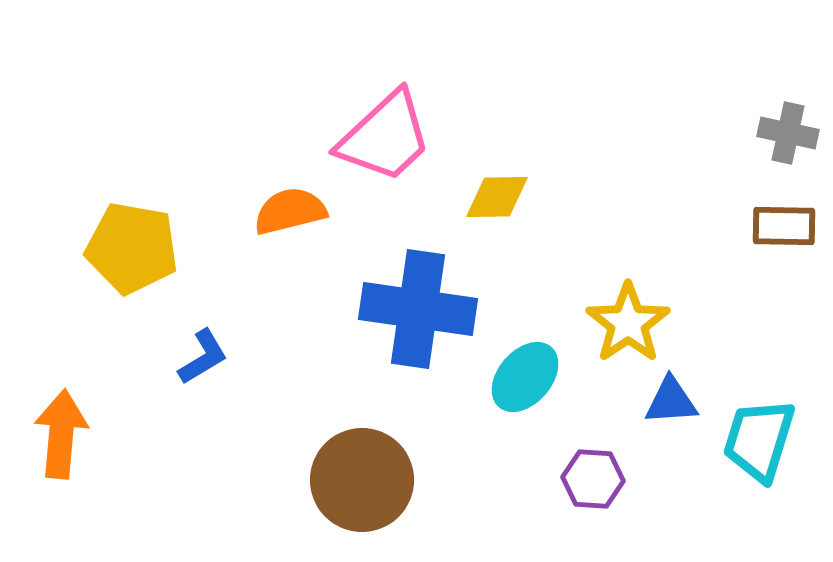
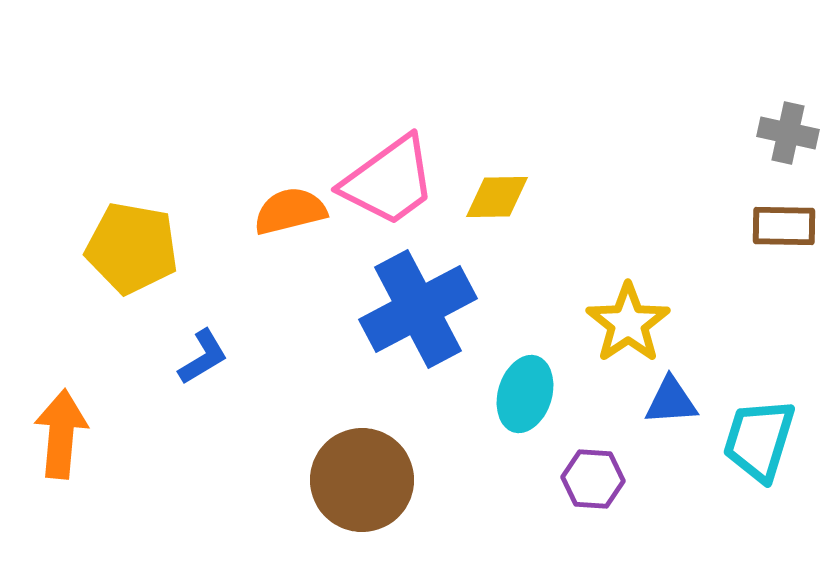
pink trapezoid: moved 4 px right, 44 px down; rotated 7 degrees clockwise
blue cross: rotated 36 degrees counterclockwise
cyan ellipse: moved 17 px down; rotated 24 degrees counterclockwise
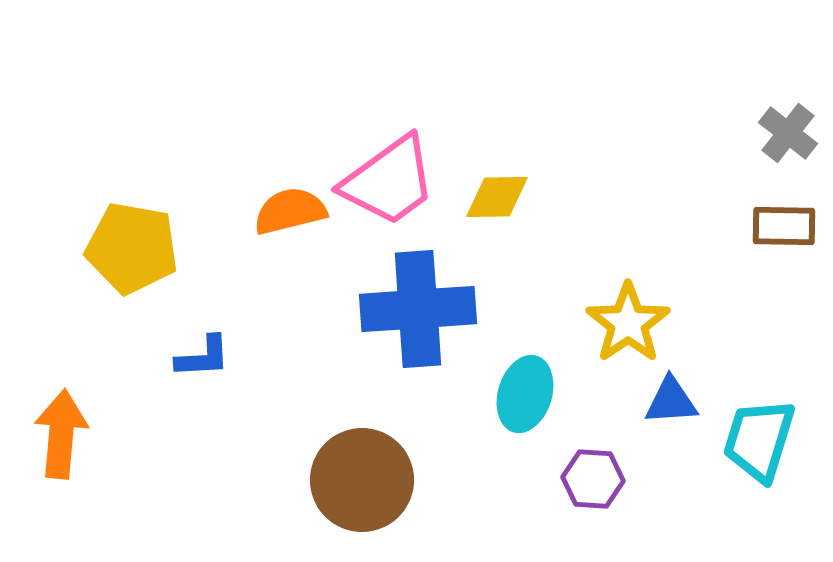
gray cross: rotated 26 degrees clockwise
blue cross: rotated 24 degrees clockwise
blue L-shape: rotated 28 degrees clockwise
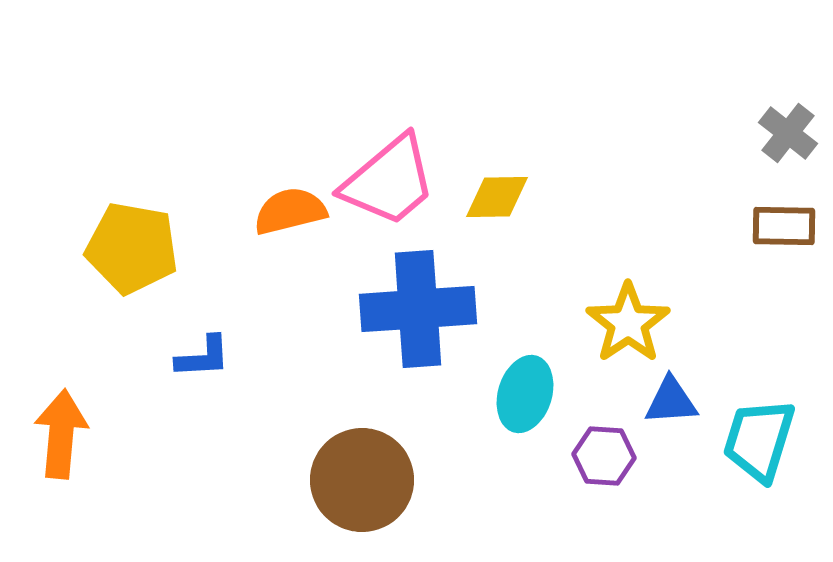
pink trapezoid: rotated 4 degrees counterclockwise
purple hexagon: moved 11 px right, 23 px up
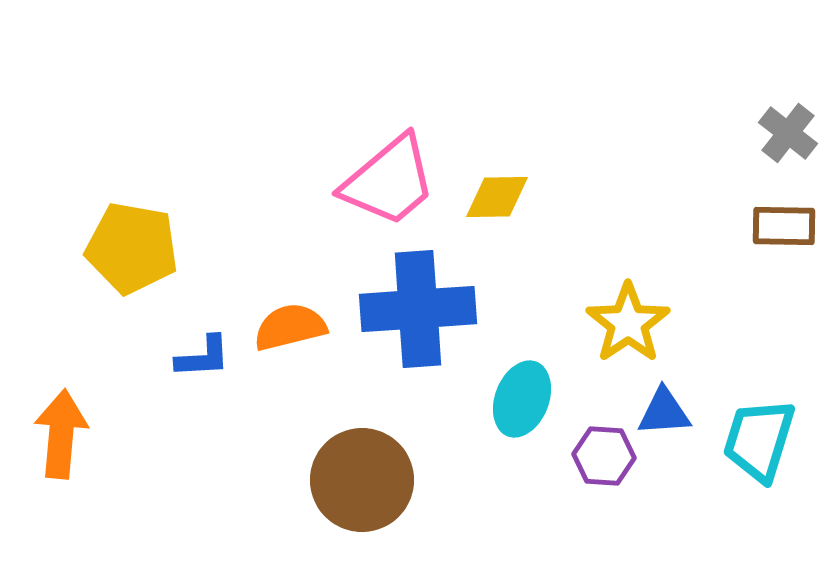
orange semicircle: moved 116 px down
cyan ellipse: moved 3 px left, 5 px down; rotated 4 degrees clockwise
blue triangle: moved 7 px left, 11 px down
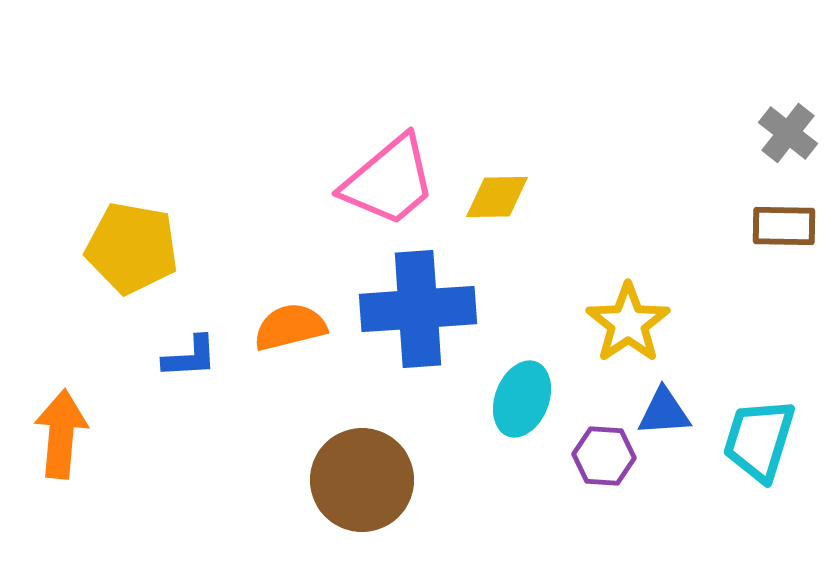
blue L-shape: moved 13 px left
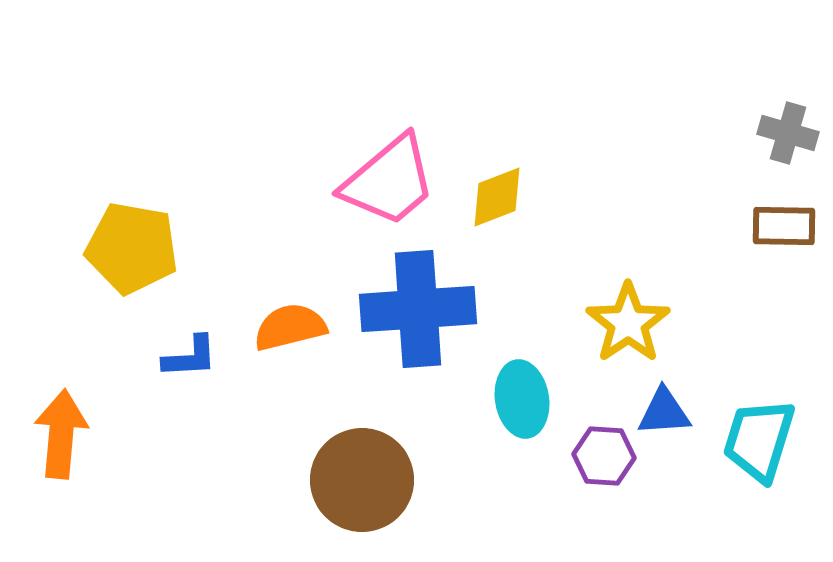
gray cross: rotated 22 degrees counterclockwise
yellow diamond: rotated 20 degrees counterclockwise
cyan ellipse: rotated 30 degrees counterclockwise
